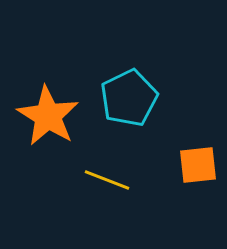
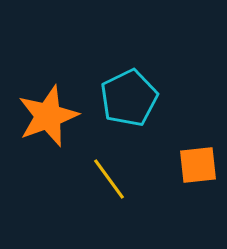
orange star: rotated 20 degrees clockwise
yellow line: moved 2 px right, 1 px up; rotated 33 degrees clockwise
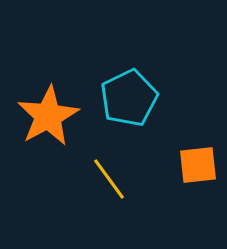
orange star: rotated 8 degrees counterclockwise
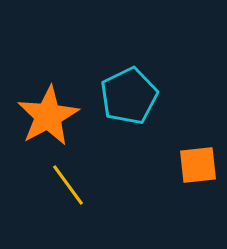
cyan pentagon: moved 2 px up
yellow line: moved 41 px left, 6 px down
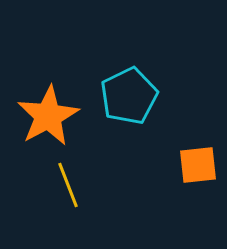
yellow line: rotated 15 degrees clockwise
